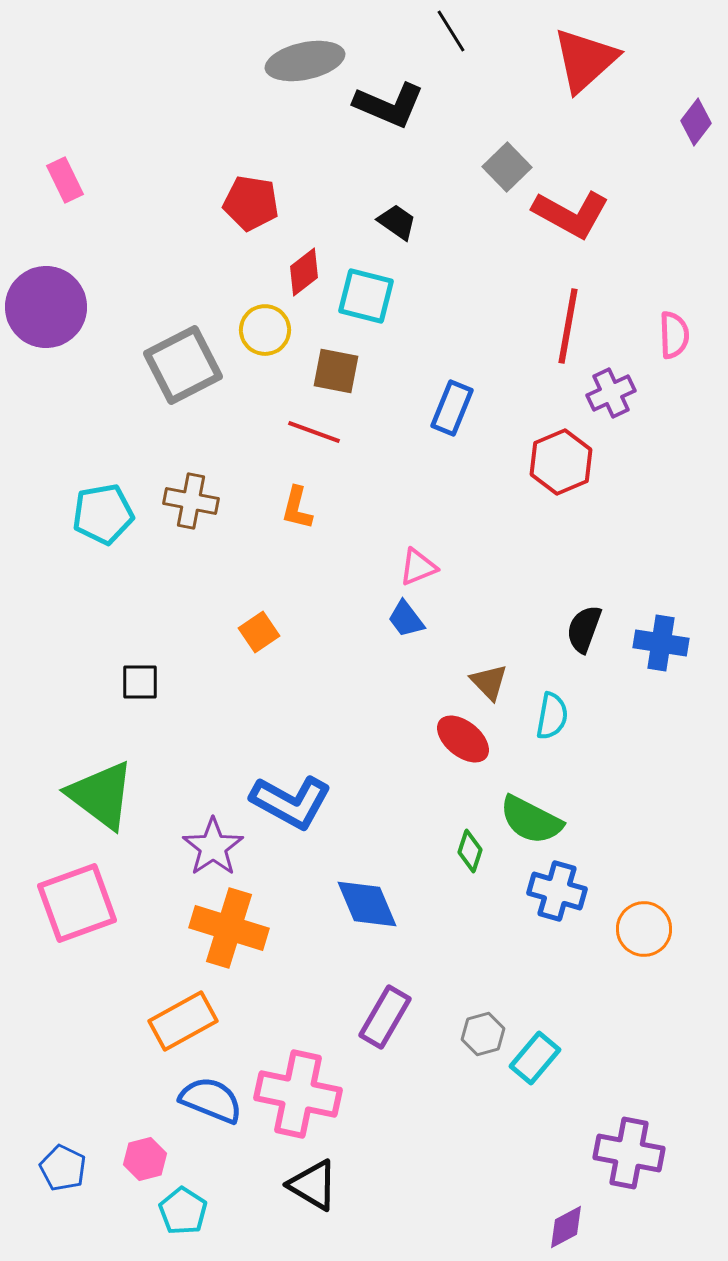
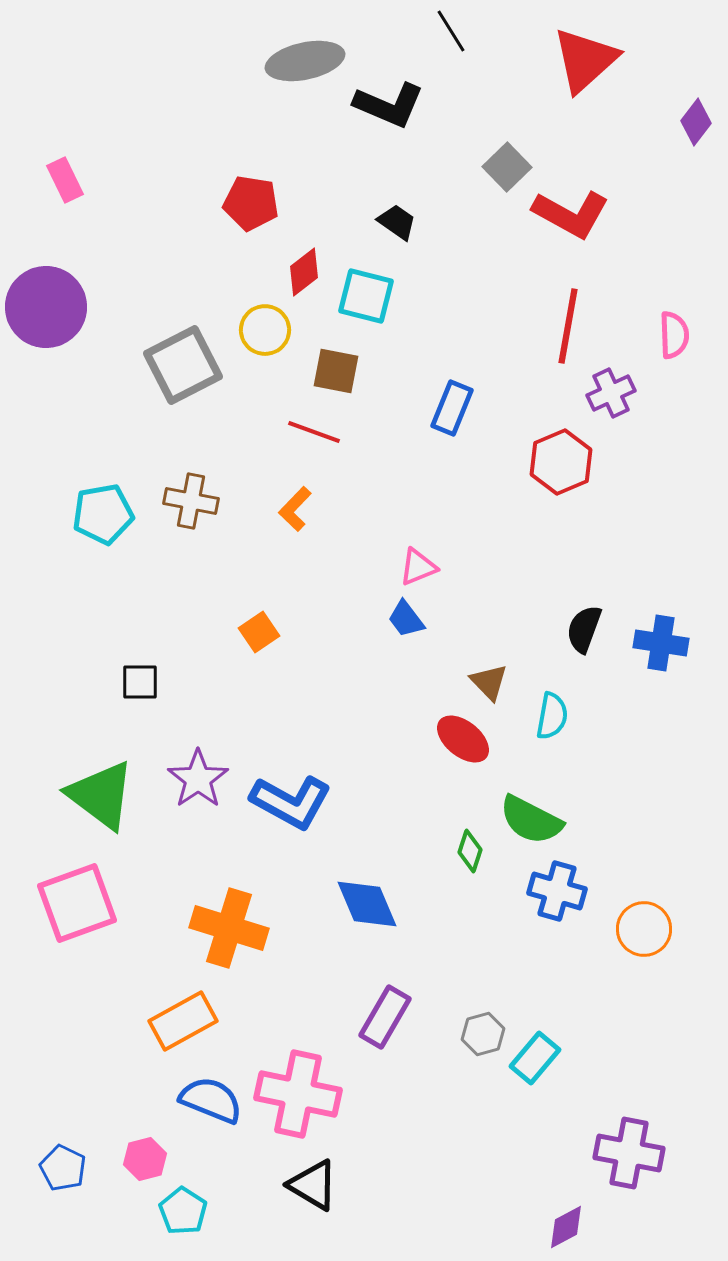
orange L-shape at (297, 508): moved 2 px left, 1 px down; rotated 30 degrees clockwise
purple star at (213, 847): moved 15 px left, 68 px up
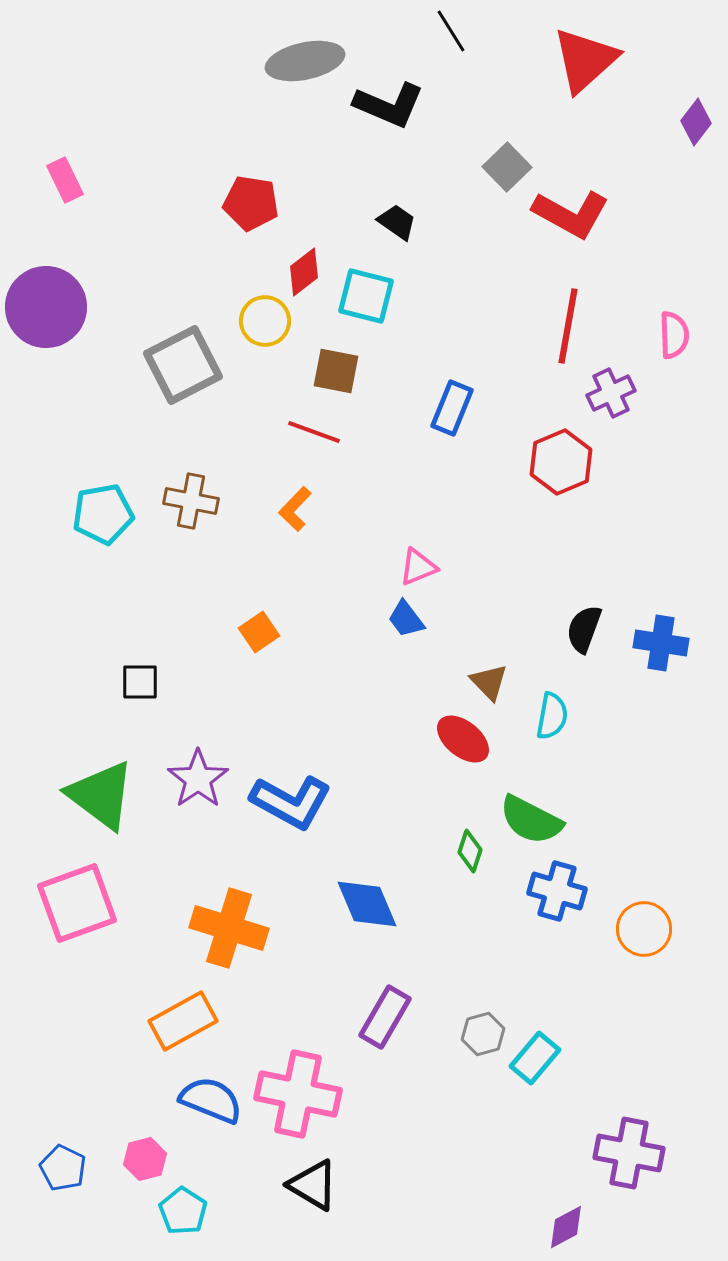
yellow circle at (265, 330): moved 9 px up
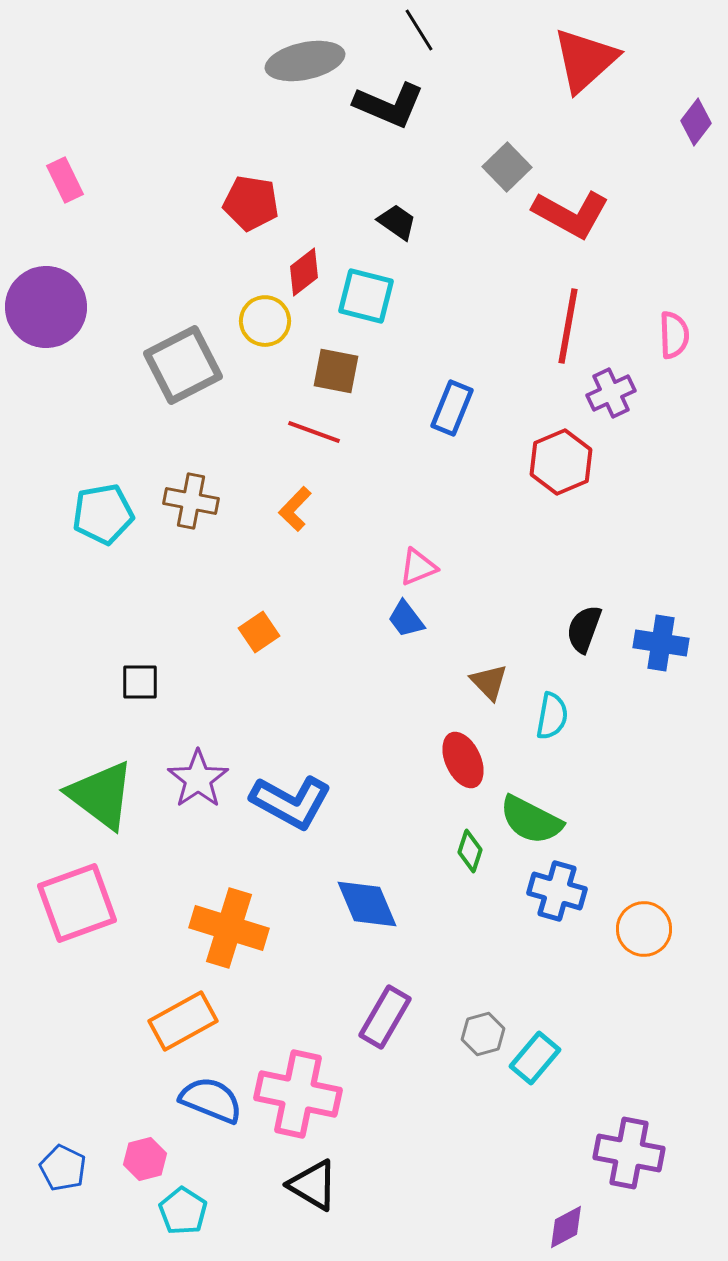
black line at (451, 31): moved 32 px left, 1 px up
red ellipse at (463, 739): moved 21 px down; rotated 26 degrees clockwise
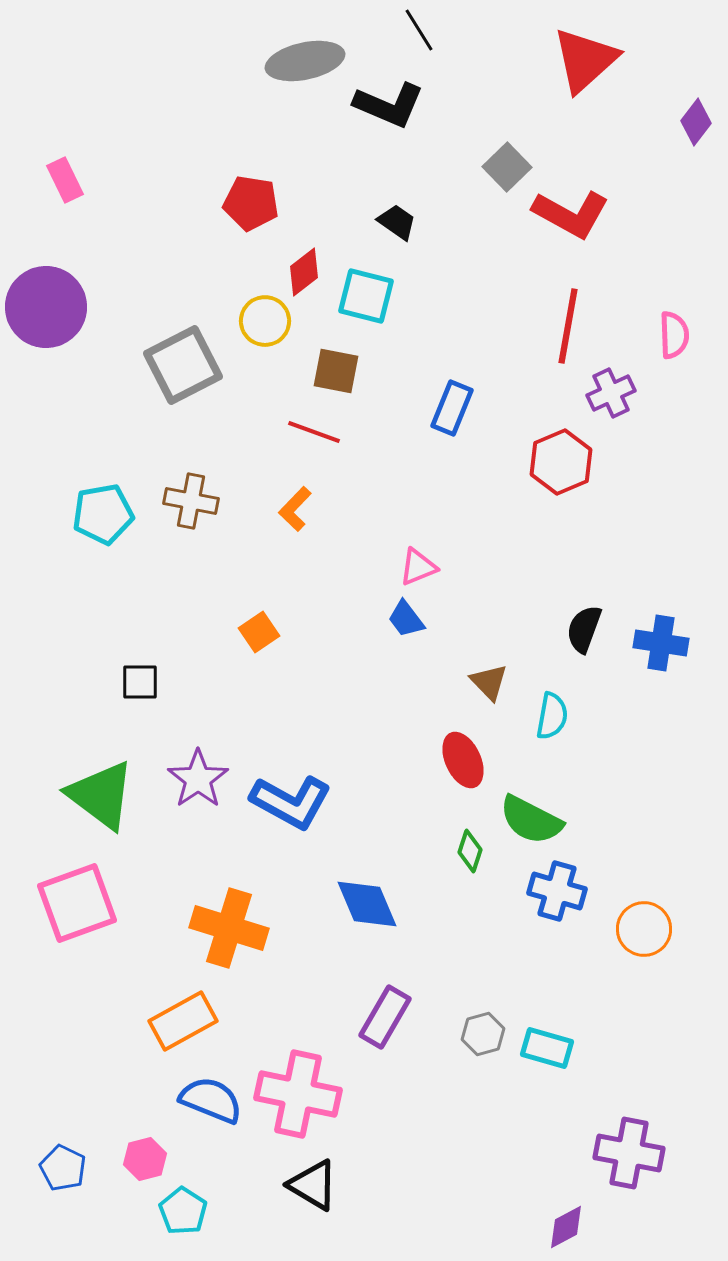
cyan rectangle at (535, 1058): moved 12 px right, 10 px up; rotated 66 degrees clockwise
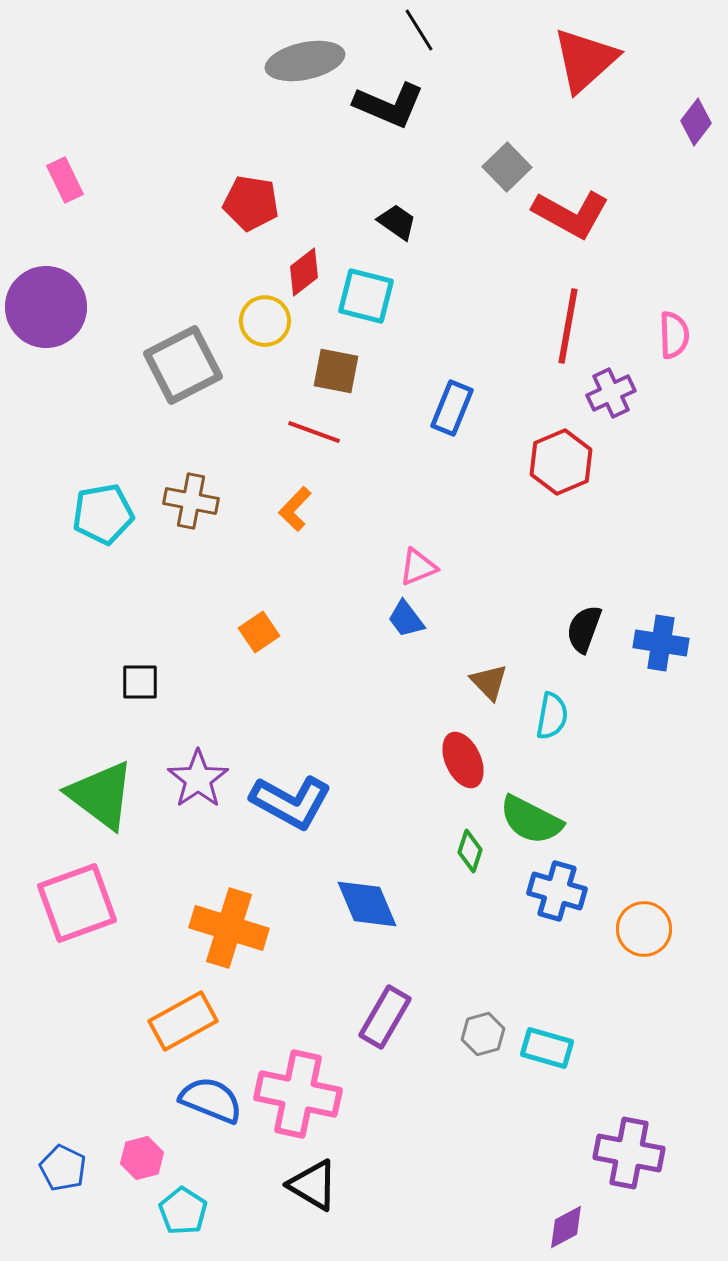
pink hexagon at (145, 1159): moved 3 px left, 1 px up
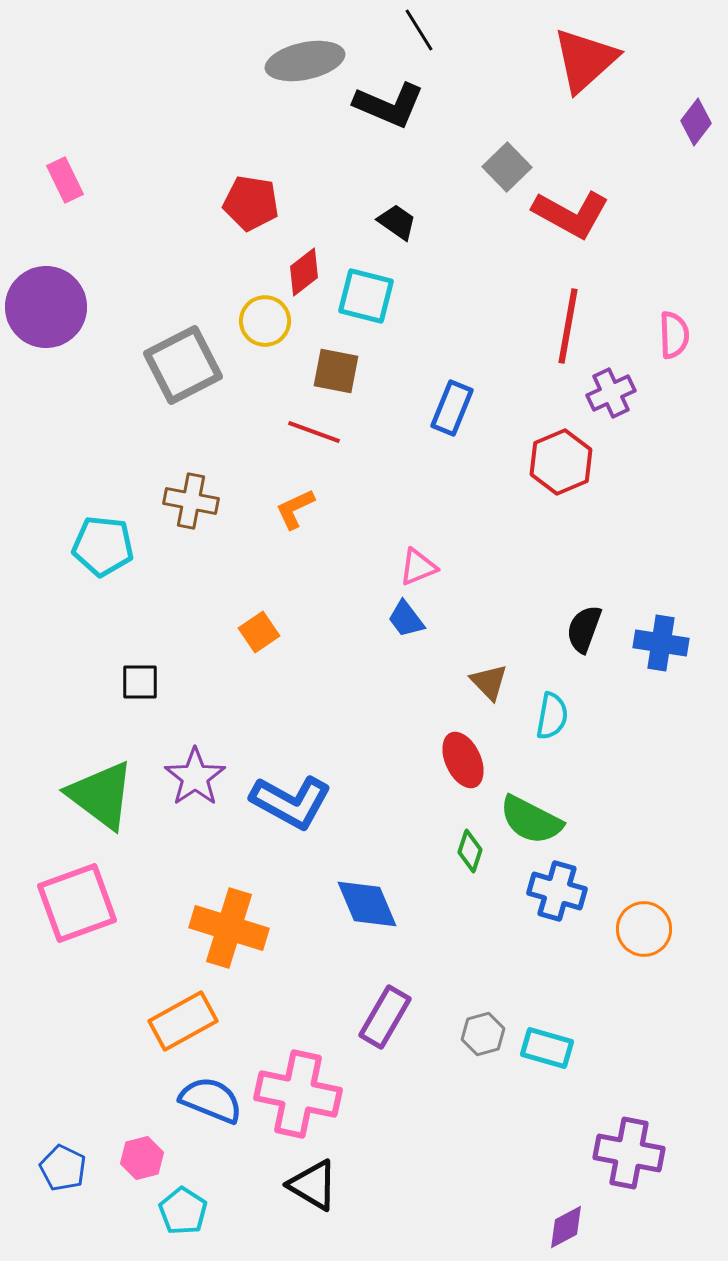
orange L-shape at (295, 509): rotated 21 degrees clockwise
cyan pentagon at (103, 514): moved 32 px down; rotated 16 degrees clockwise
purple star at (198, 779): moved 3 px left, 2 px up
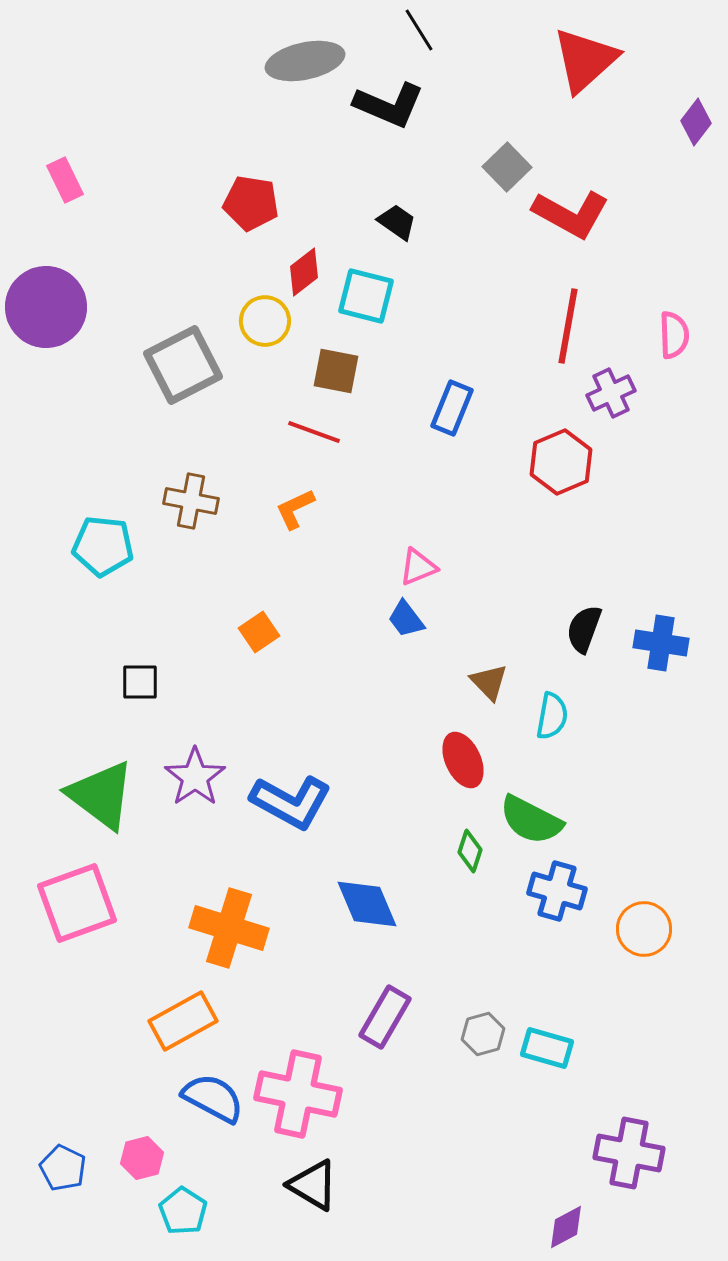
blue semicircle at (211, 1100): moved 2 px right, 2 px up; rotated 6 degrees clockwise
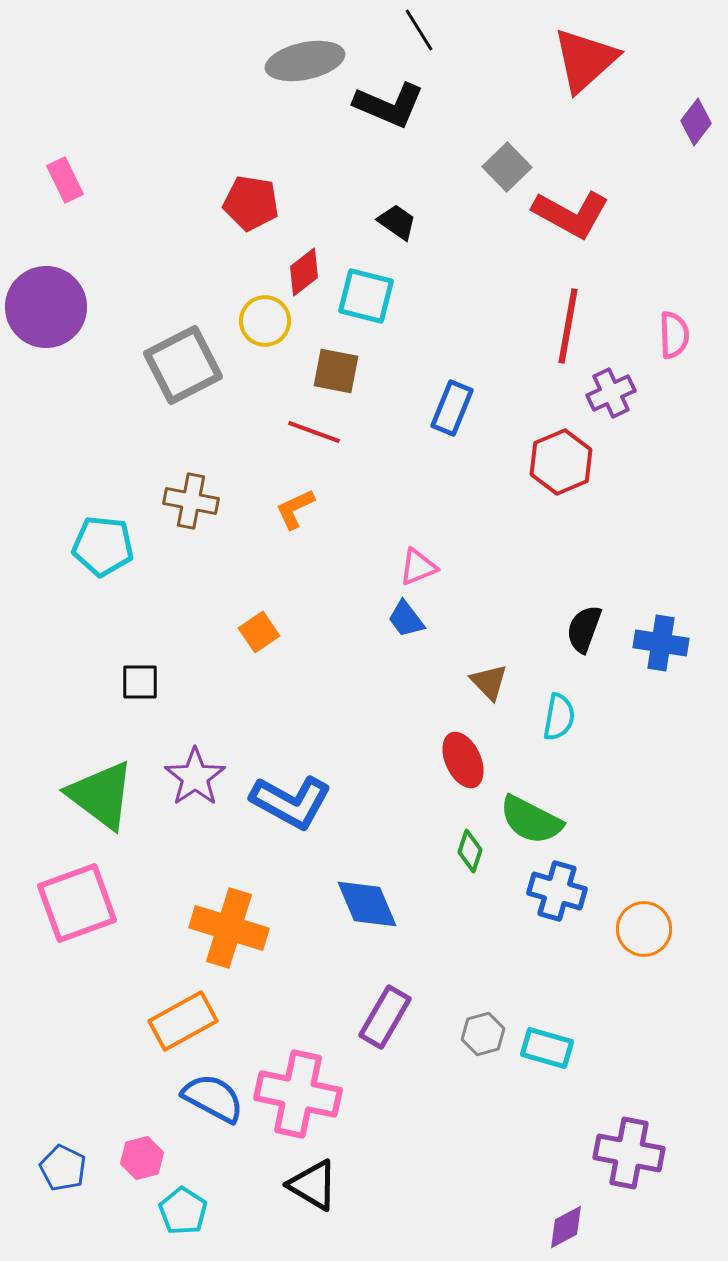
cyan semicircle at (552, 716): moved 7 px right, 1 px down
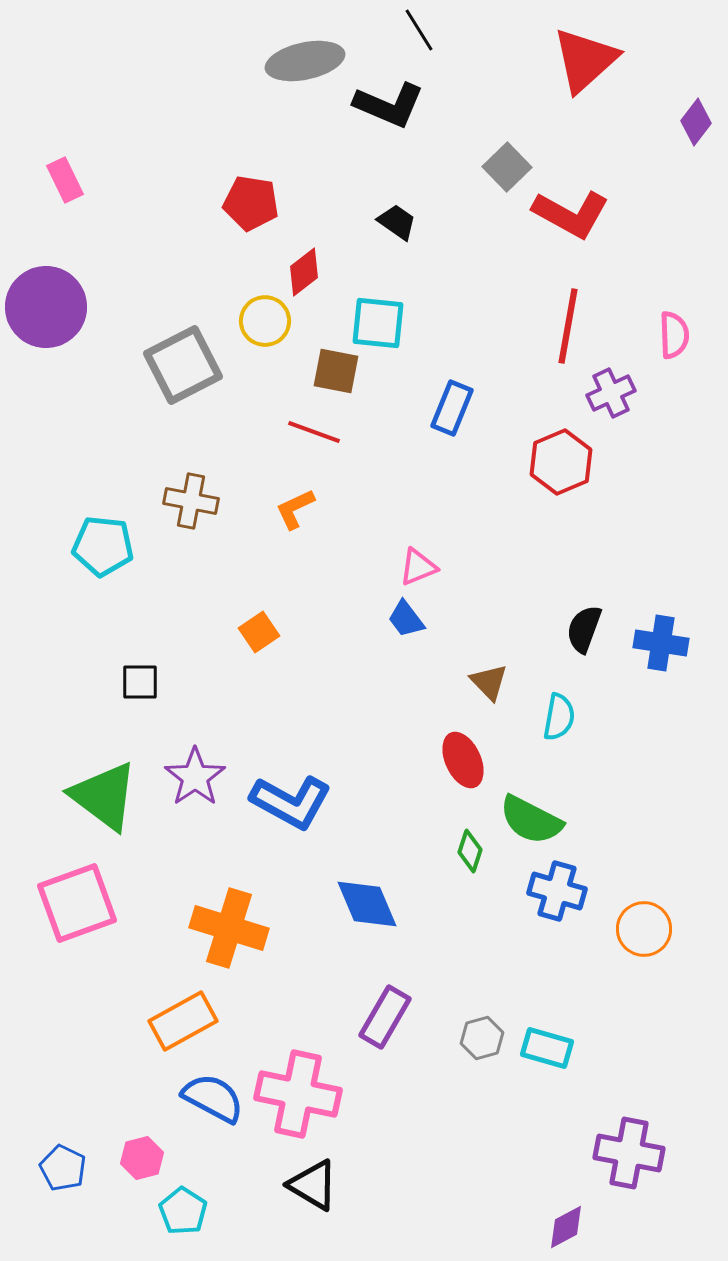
cyan square at (366, 296): moved 12 px right, 27 px down; rotated 8 degrees counterclockwise
green triangle at (101, 795): moved 3 px right, 1 px down
gray hexagon at (483, 1034): moved 1 px left, 4 px down
